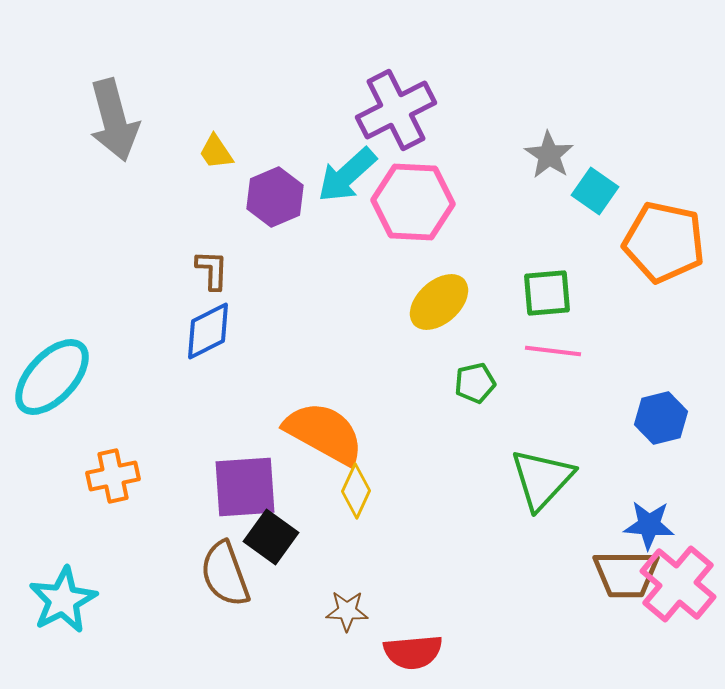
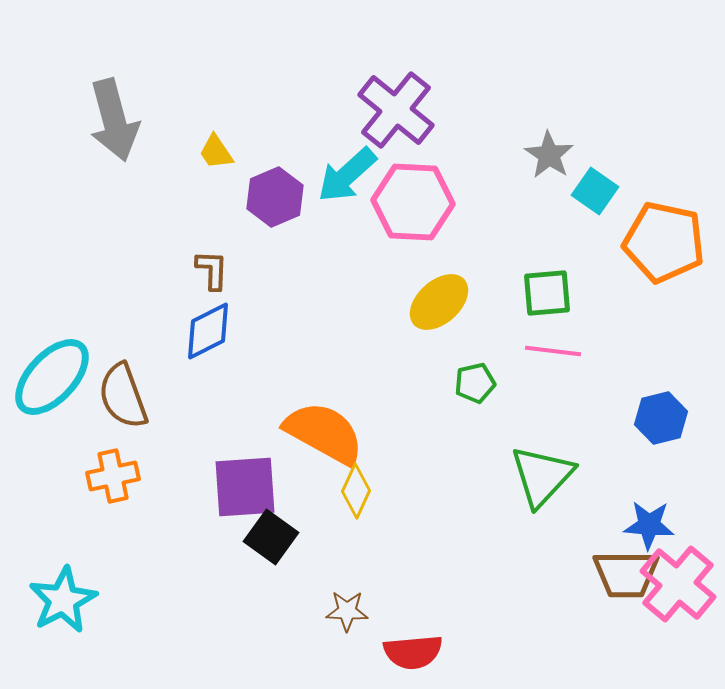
purple cross: rotated 24 degrees counterclockwise
green triangle: moved 3 px up
brown semicircle: moved 102 px left, 178 px up
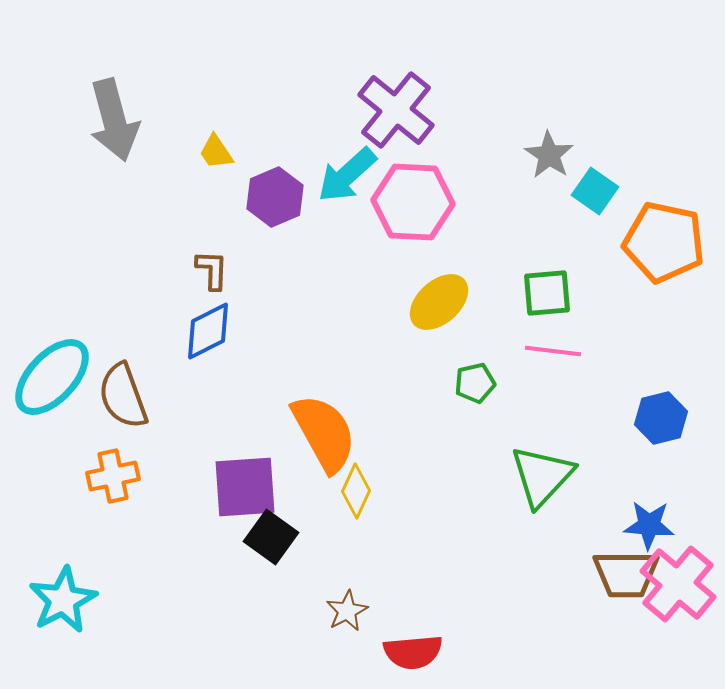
orange semicircle: rotated 32 degrees clockwise
brown star: rotated 30 degrees counterclockwise
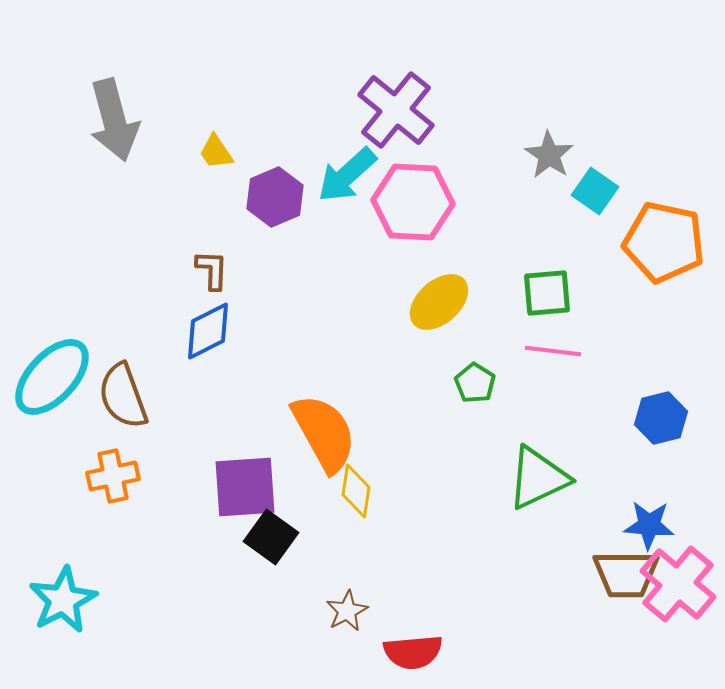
green pentagon: rotated 27 degrees counterclockwise
green triangle: moved 4 px left, 2 px down; rotated 22 degrees clockwise
yellow diamond: rotated 16 degrees counterclockwise
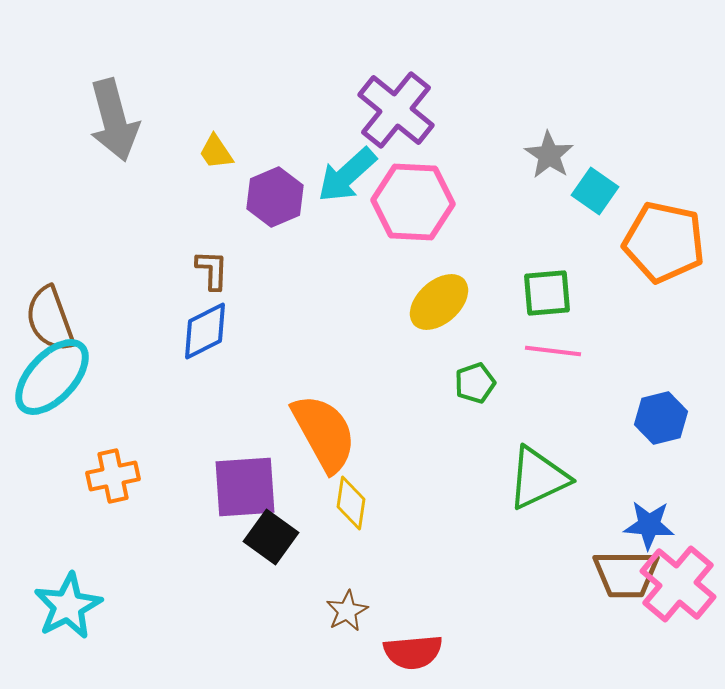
blue diamond: moved 3 px left
green pentagon: rotated 21 degrees clockwise
brown semicircle: moved 73 px left, 77 px up
yellow diamond: moved 5 px left, 12 px down
cyan star: moved 5 px right, 6 px down
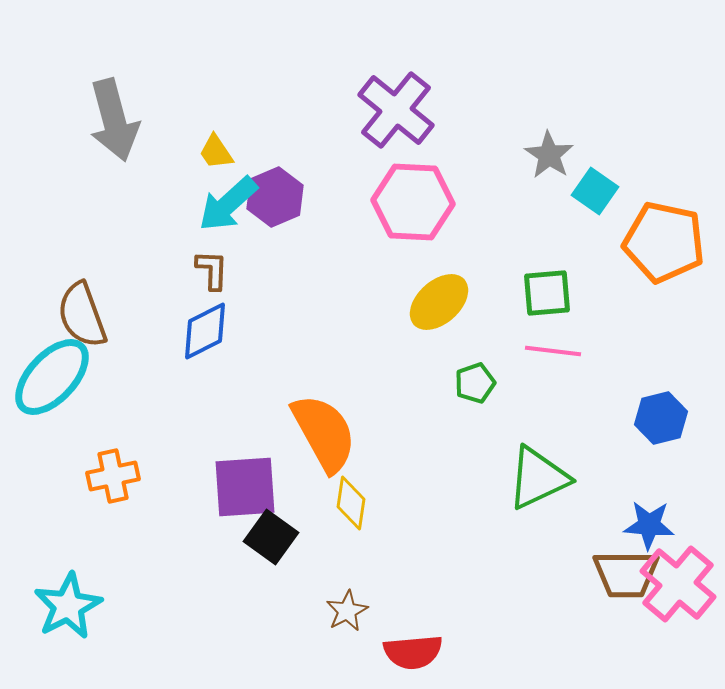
cyan arrow: moved 119 px left, 29 px down
brown semicircle: moved 32 px right, 4 px up
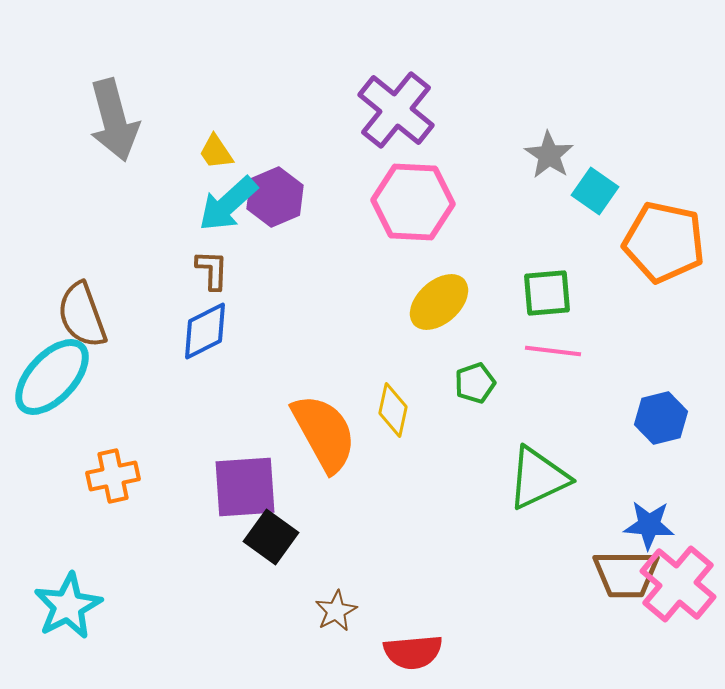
yellow diamond: moved 42 px right, 93 px up; rotated 4 degrees clockwise
brown star: moved 11 px left
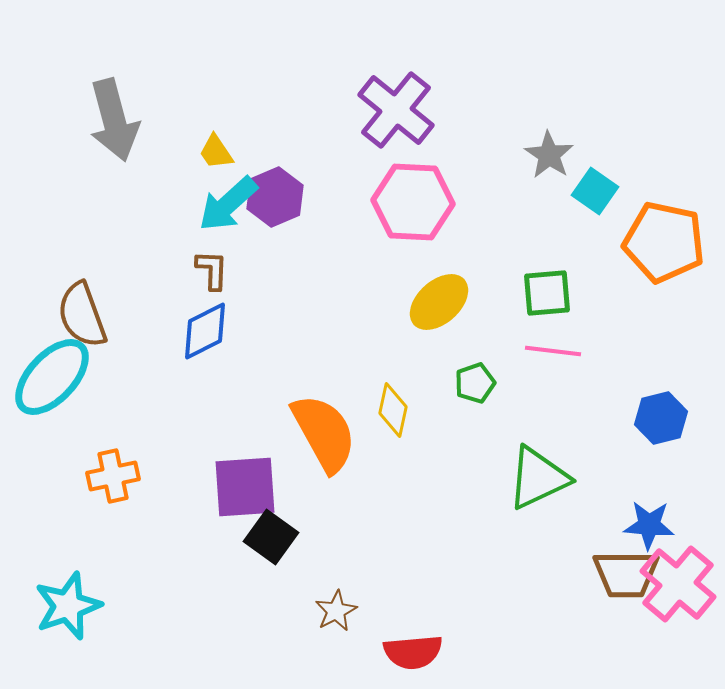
cyan star: rotated 8 degrees clockwise
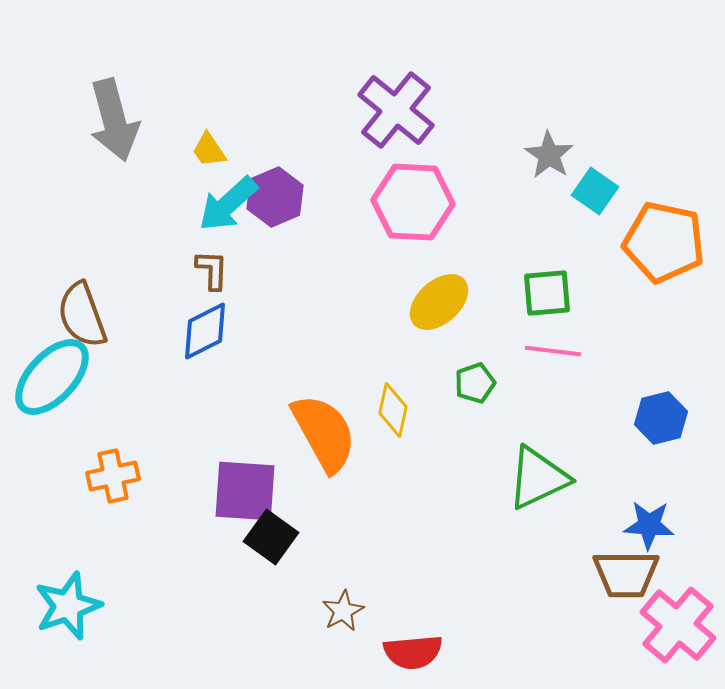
yellow trapezoid: moved 7 px left, 2 px up
purple square: moved 4 px down; rotated 8 degrees clockwise
pink cross: moved 41 px down
brown star: moved 7 px right
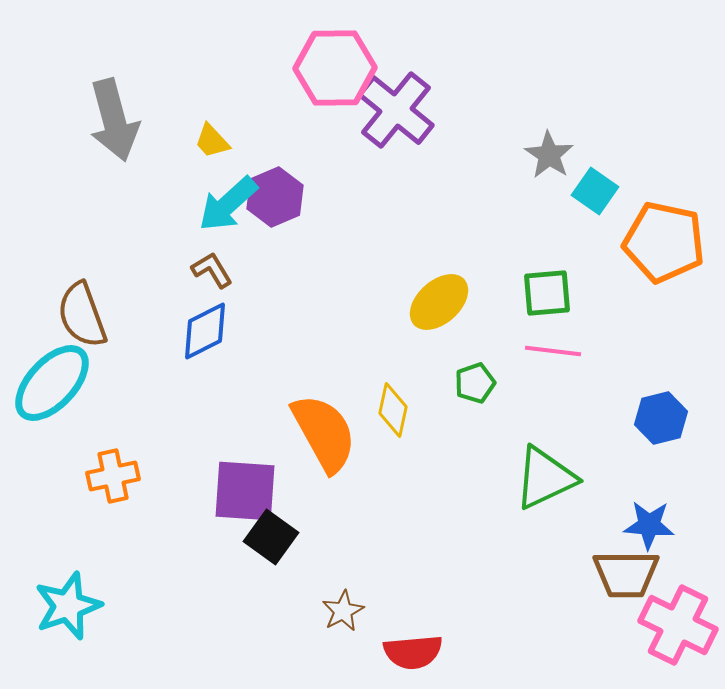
yellow trapezoid: moved 3 px right, 9 px up; rotated 9 degrees counterclockwise
pink hexagon: moved 78 px left, 134 px up; rotated 4 degrees counterclockwise
brown L-shape: rotated 33 degrees counterclockwise
cyan ellipse: moved 6 px down
green triangle: moved 7 px right
pink cross: rotated 14 degrees counterclockwise
